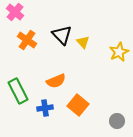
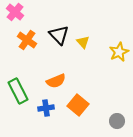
black triangle: moved 3 px left
blue cross: moved 1 px right
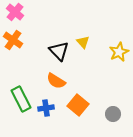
black triangle: moved 16 px down
orange cross: moved 14 px left
orange semicircle: rotated 54 degrees clockwise
green rectangle: moved 3 px right, 8 px down
gray circle: moved 4 px left, 7 px up
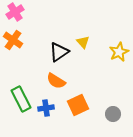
pink cross: rotated 18 degrees clockwise
black triangle: moved 1 px down; rotated 40 degrees clockwise
orange square: rotated 25 degrees clockwise
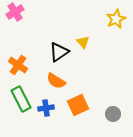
orange cross: moved 5 px right, 25 px down
yellow star: moved 3 px left, 33 px up
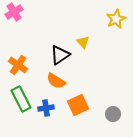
pink cross: moved 1 px left
black triangle: moved 1 px right, 3 px down
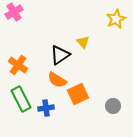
orange semicircle: moved 1 px right, 1 px up
orange square: moved 11 px up
gray circle: moved 8 px up
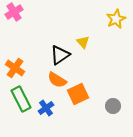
orange cross: moved 3 px left, 3 px down
blue cross: rotated 28 degrees counterclockwise
